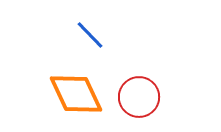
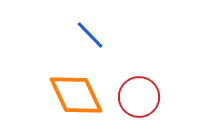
orange diamond: moved 1 px down
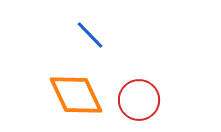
red circle: moved 3 px down
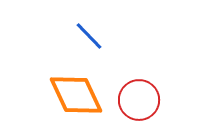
blue line: moved 1 px left, 1 px down
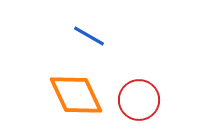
blue line: rotated 16 degrees counterclockwise
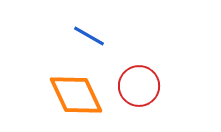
red circle: moved 14 px up
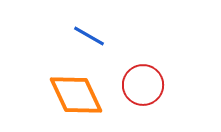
red circle: moved 4 px right, 1 px up
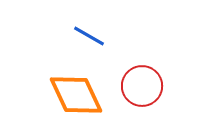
red circle: moved 1 px left, 1 px down
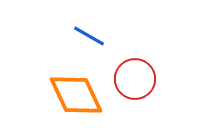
red circle: moved 7 px left, 7 px up
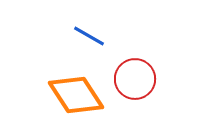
orange diamond: rotated 8 degrees counterclockwise
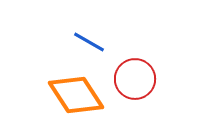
blue line: moved 6 px down
